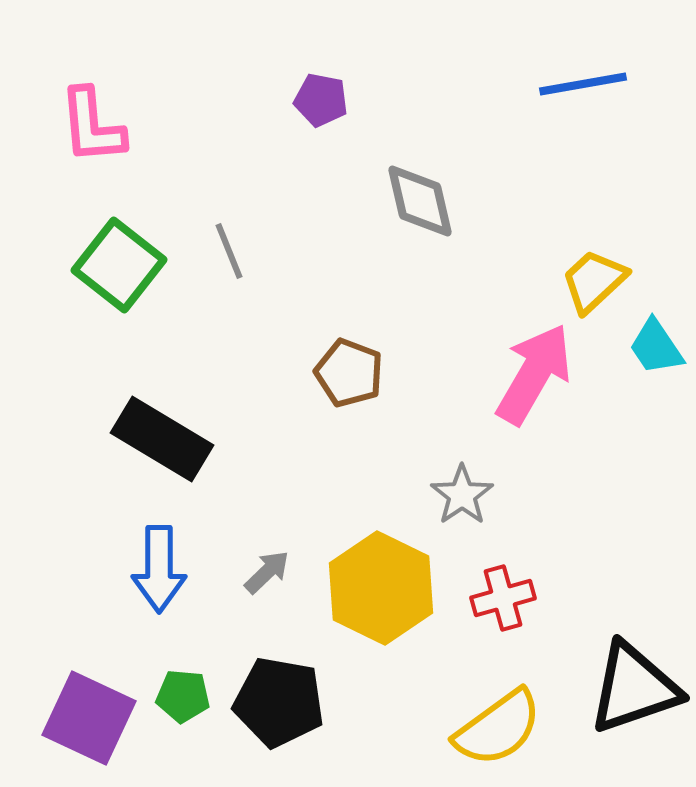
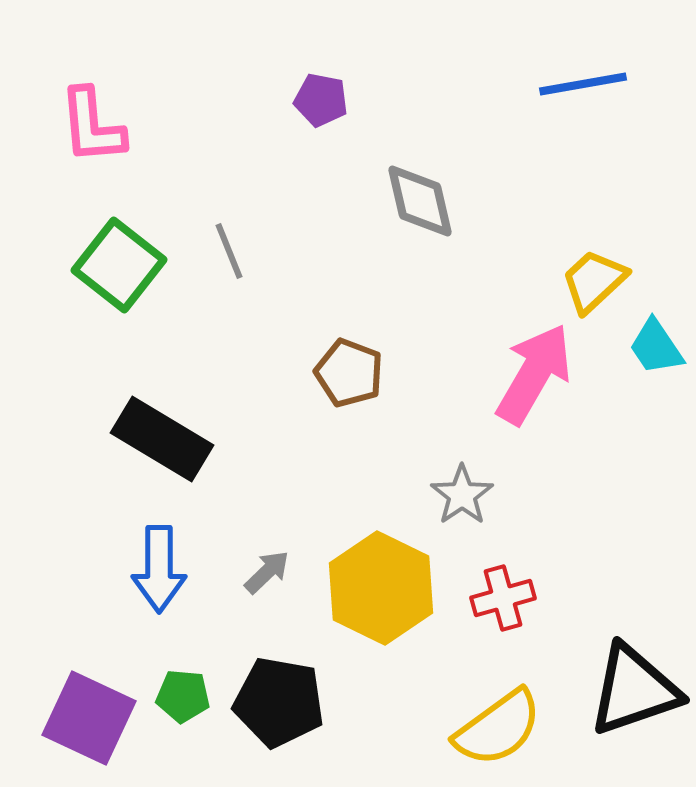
black triangle: moved 2 px down
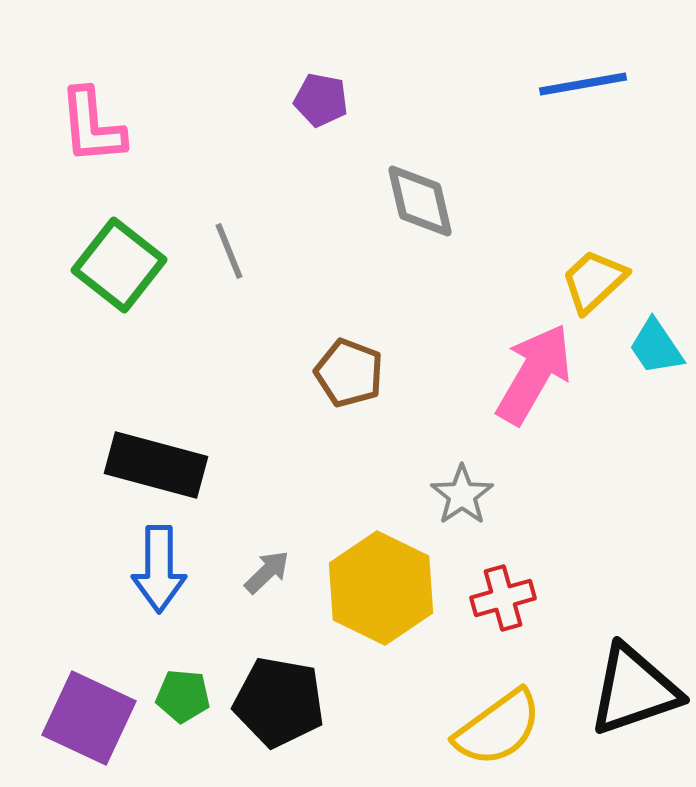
black rectangle: moved 6 px left, 26 px down; rotated 16 degrees counterclockwise
